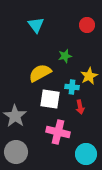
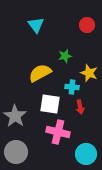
yellow star: moved 3 px up; rotated 24 degrees counterclockwise
white square: moved 5 px down
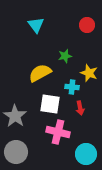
red arrow: moved 1 px down
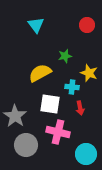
gray circle: moved 10 px right, 7 px up
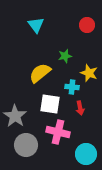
yellow semicircle: rotated 10 degrees counterclockwise
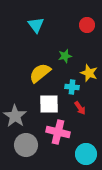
white square: moved 1 px left; rotated 10 degrees counterclockwise
red arrow: rotated 24 degrees counterclockwise
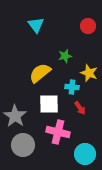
red circle: moved 1 px right, 1 px down
gray circle: moved 3 px left
cyan circle: moved 1 px left
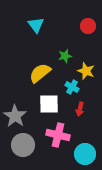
yellow star: moved 3 px left, 2 px up
cyan cross: rotated 24 degrees clockwise
red arrow: moved 1 px down; rotated 48 degrees clockwise
pink cross: moved 3 px down
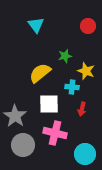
cyan cross: rotated 24 degrees counterclockwise
red arrow: moved 2 px right
pink cross: moved 3 px left, 2 px up
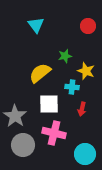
pink cross: moved 1 px left
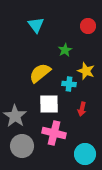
green star: moved 6 px up; rotated 16 degrees counterclockwise
cyan cross: moved 3 px left, 3 px up
gray circle: moved 1 px left, 1 px down
